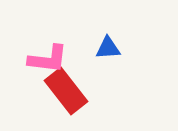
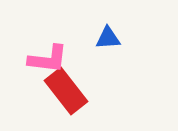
blue triangle: moved 10 px up
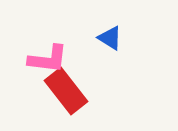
blue triangle: moved 2 px right; rotated 36 degrees clockwise
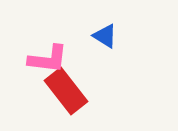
blue triangle: moved 5 px left, 2 px up
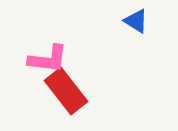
blue triangle: moved 31 px right, 15 px up
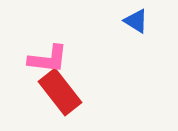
red rectangle: moved 6 px left, 1 px down
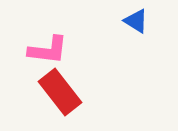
pink L-shape: moved 9 px up
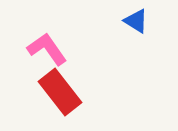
pink L-shape: moved 1 px left, 1 px up; rotated 132 degrees counterclockwise
